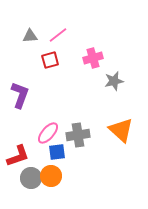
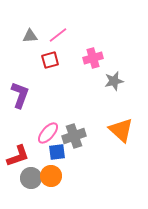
gray cross: moved 4 px left, 1 px down; rotated 10 degrees counterclockwise
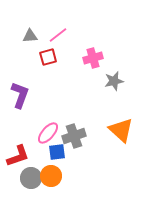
red square: moved 2 px left, 3 px up
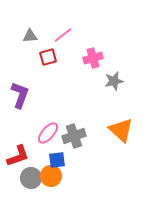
pink line: moved 5 px right
blue square: moved 8 px down
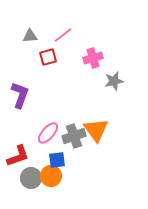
orange triangle: moved 25 px left; rotated 12 degrees clockwise
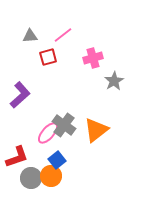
gray star: rotated 18 degrees counterclockwise
purple L-shape: rotated 28 degrees clockwise
orange triangle: rotated 28 degrees clockwise
gray cross: moved 10 px left, 11 px up; rotated 35 degrees counterclockwise
red L-shape: moved 1 px left, 1 px down
blue square: rotated 30 degrees counterclockwise
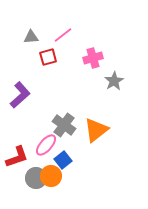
gray triangle: moved 1 px right, 1 px down
pink ellipse: moved 2 px left, 12 px down
blue square: moved 6 px right
gray circle: moved 5 px right
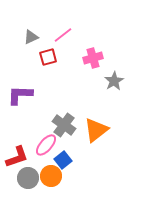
gray triangle: rotated 21 degrees counterclockwise
purple L-shape: rotated 136 degrees counterclockwise
gray circle: moved 8 px left
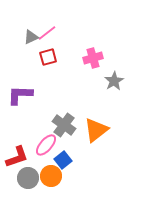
pink line: moved 16 px left, 2 px up
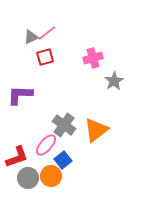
red square: moved 3 px left
